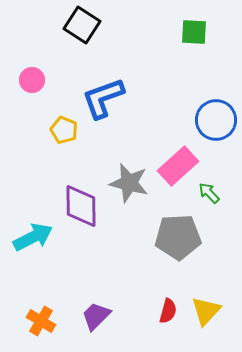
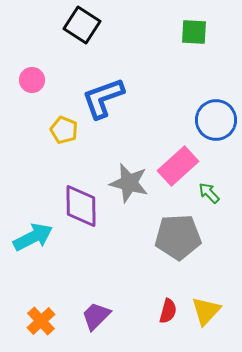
orange cross: rotated 16 degrees clockwise
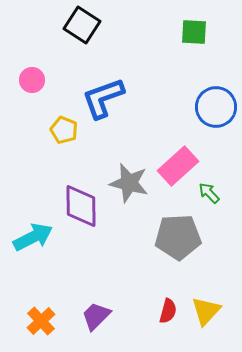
blue circle: moved 13 px up
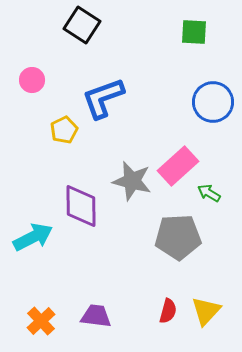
blue circle: moved 3 px left, 5 px up
yellow pentagon: rotated 24 degrees clockwise
gray star: moved 3 px right, 2 px up
green arrow: rotated 15 degrees counterclockwise
purple trapezoid: rotated 52 degrees clockwise
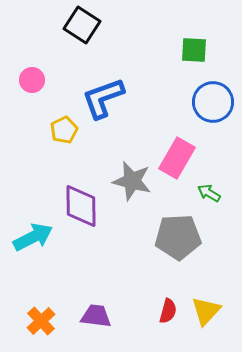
green square: moved 18 px down
pink rectangle: moved 1 px left, 8 px up; rotated 18 degrees counterclockwise
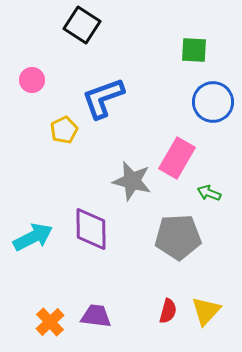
green arrow: rotated 10 degrees counterclockwise
purple diamond: moved 10 px right, 23 px down
orange cross: moved 9 px right, 1 px down
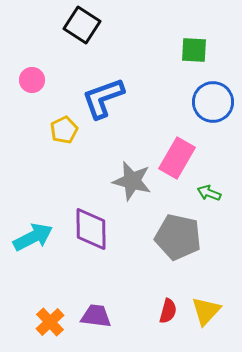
gray pentagon: rotated 15 degrees clockwise
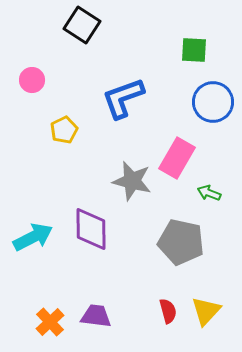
blue L-shape: moved 20 px right
gray pentagon: moved 3 px right, 5 px down
red semicircle: rotated 30 degrees counterclockwise
